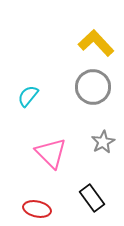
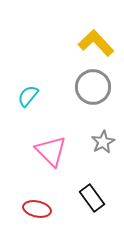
pink triangle: moved 2 px up
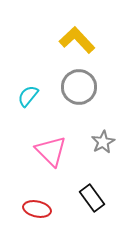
yellow L-shape: moved 19 px left, 3 px up
gray circle: moved 14 px left
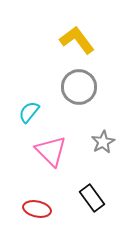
yellow L-shape: rotated 6 degrees clockwise
cyan semicircle: moved 1 px right, 16 px down
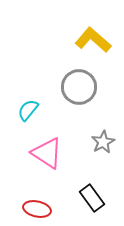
yellow L-shape: moved 16 px right; rotated 12 degrees counterclockwise
cyan semicircle: moved 1 px left, 2 px up
pink triangle: moved 4 px left, 2 px down; rotated 12 degrees counterclockwise
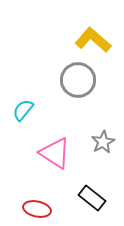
gray circle: moved 1 px left, 7 px up
cyan semicircle: moved 5 px left
pink triangle: moved 8 px right
black rectangle: rotated 16 degrees counterclockwise
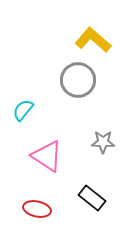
gray star: rotated 30 degrees clockwise
pink triangle: moved 8 px left, 3 px down
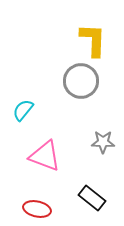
yellow L-shape: rotated 51 degrees clockwise
gray circle: moved 3 px right, 1 px down
pink triangle: moved 2 px left; rotated 12 degrees counterclockwise
